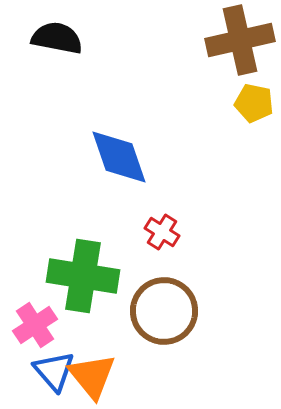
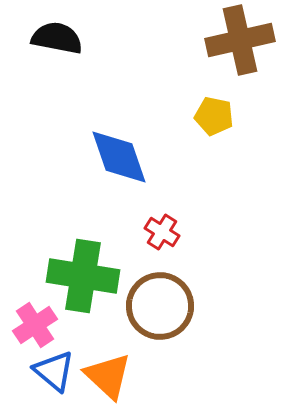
yellow pentagon: moved 40 px left, 13 px down
brown circle: moved 4 px left, 5 px up
blue triangle: rotated 9 degrees counterclockwise
orange triangle: moved 16 px right; rotated 8 degrees counterclockwise
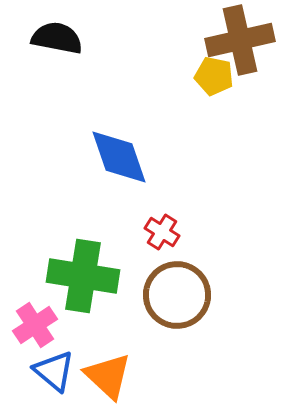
yellow pentagon: moved 40 px up
brown circle: moved 17 px right, 11 px up
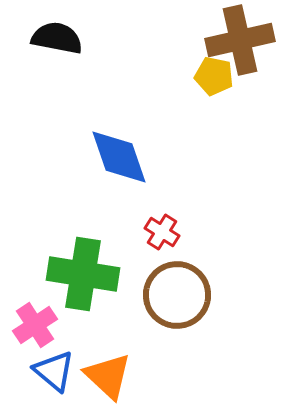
green cross: moved 2 px up
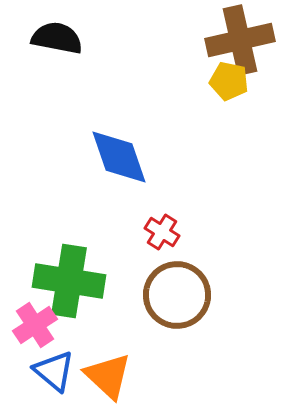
yellow pentagon: moved 15 px right, 5 px down
green cross: moved 14 px left, 7 px down
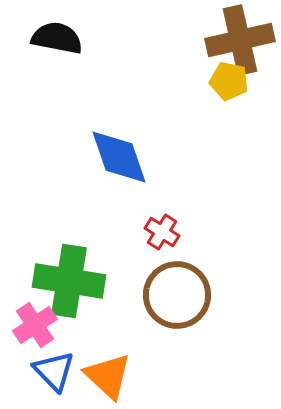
blue triangle: rotated 6 degrees clockwise
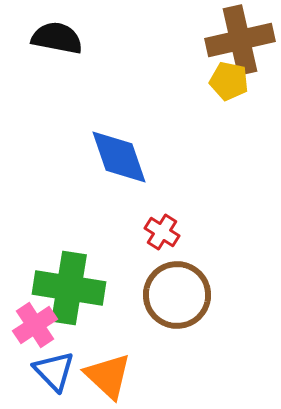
green cross: moved 7 px down
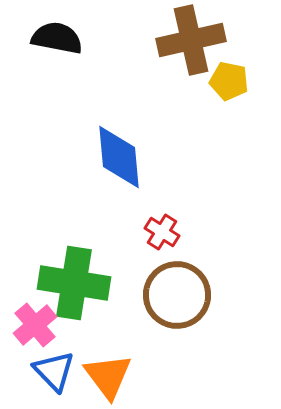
brown cross: moved 49 px left
blue diamond: rotated 14 degrees clockwise
green cross: moved 5 px right, 5 px up
pink cross: rotated 6 degrees counterclockwise
orange triangle: rotated 10 degrees clockwise
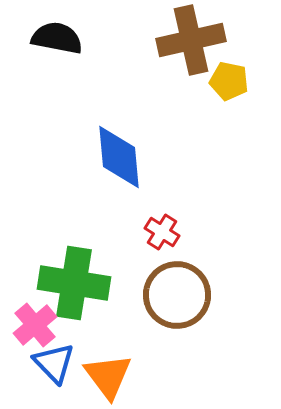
blue triangle: moved 8 px up
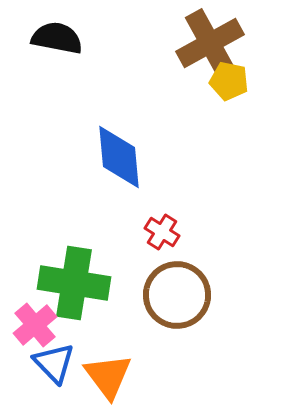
brown cross: moved 19 px right, 3 px down; rotated 16 degrees counterclockwise
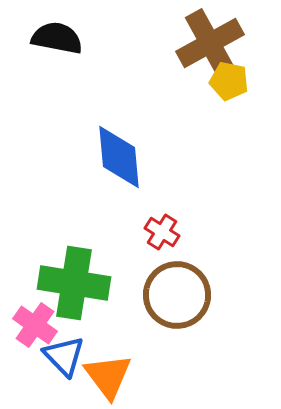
pink cross: rotated 15 degrees counterclockwise
blue triangle: moved 10 px right, 7 px up
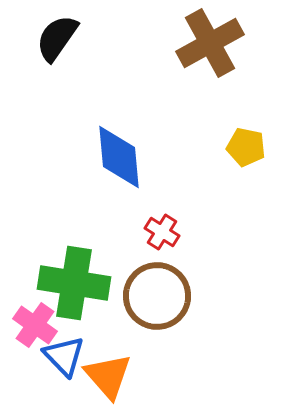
black semicircle: rotated 66 degrees counterclockwise
yellow pentagon: moved 17 px right, 66 px down
brown circle: moved 20 px left, 1 px down
orange triangle: rotated 4 degrees counterclockwise
